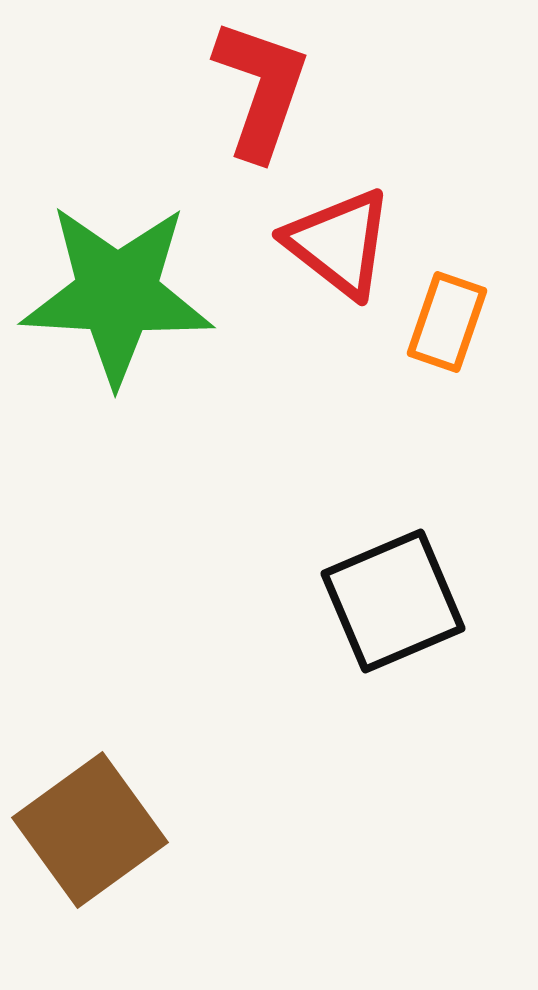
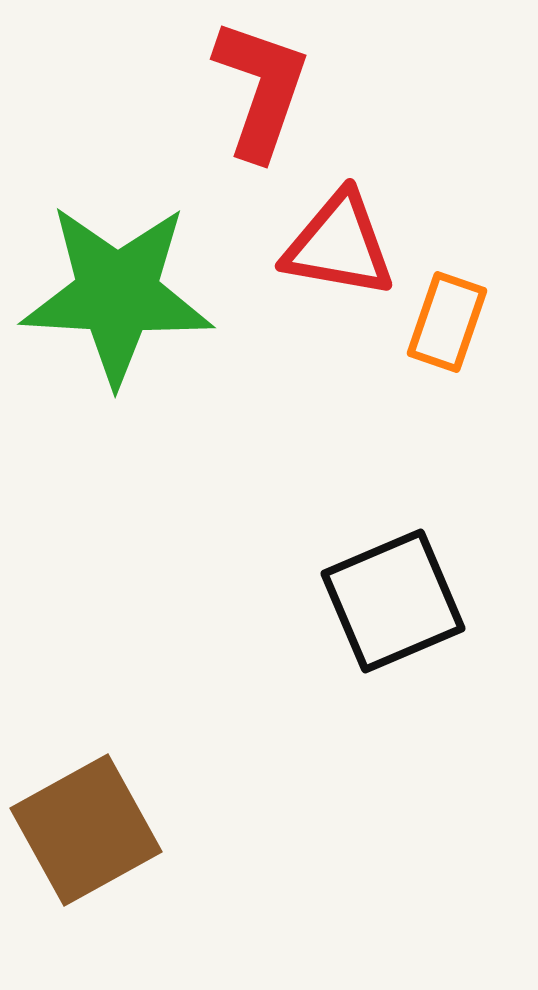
red triangle: moved 2 px down; rotated 28 degrees counterclockwise
brown square: moved 4 px left; rotated 7 degrees clockwise
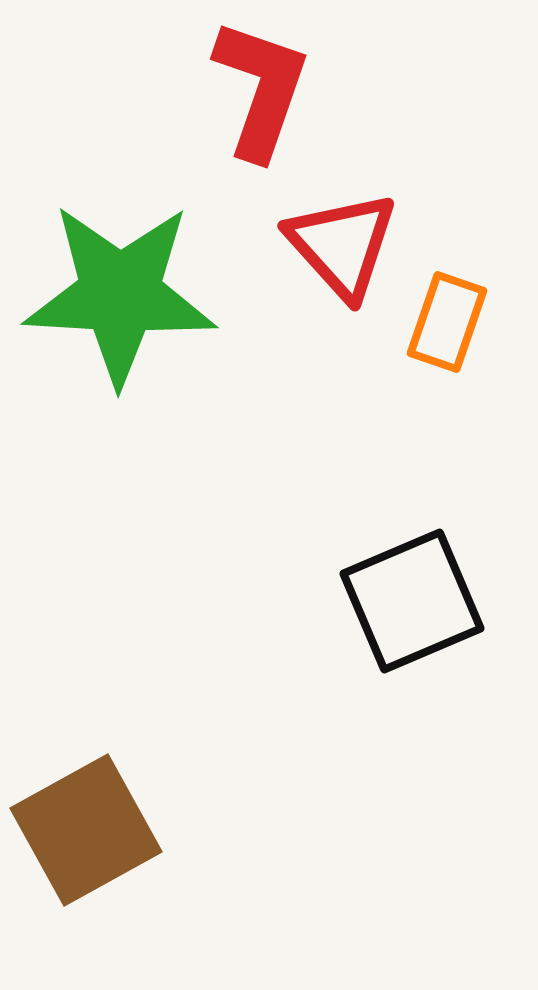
red triangle: moved 3 px right; rotated 38 degrees clockwise
green star: moved 3 px right
black square: moved 19 px right
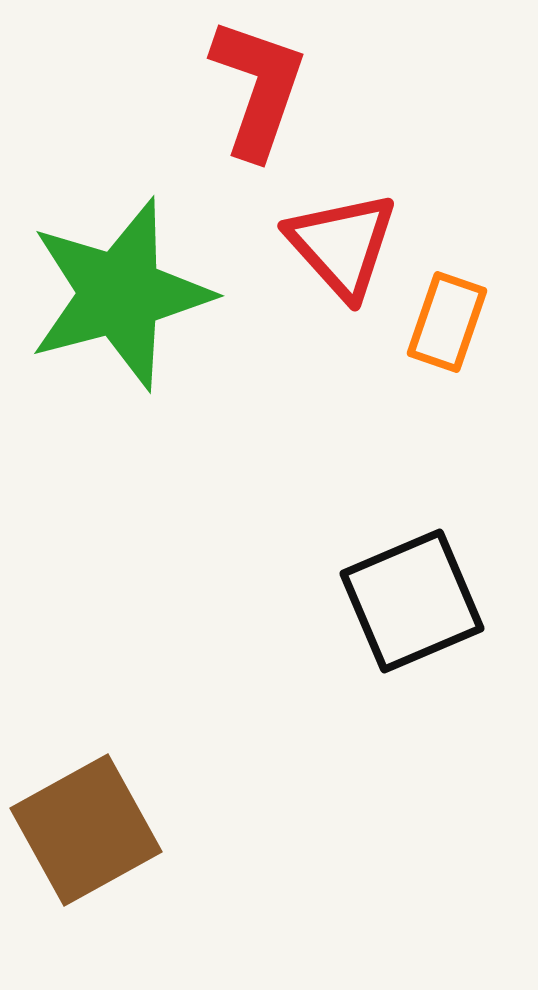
red L-shape: moved 3 px left, 1 px up
green star: rotated 18 degrees counterclockwise
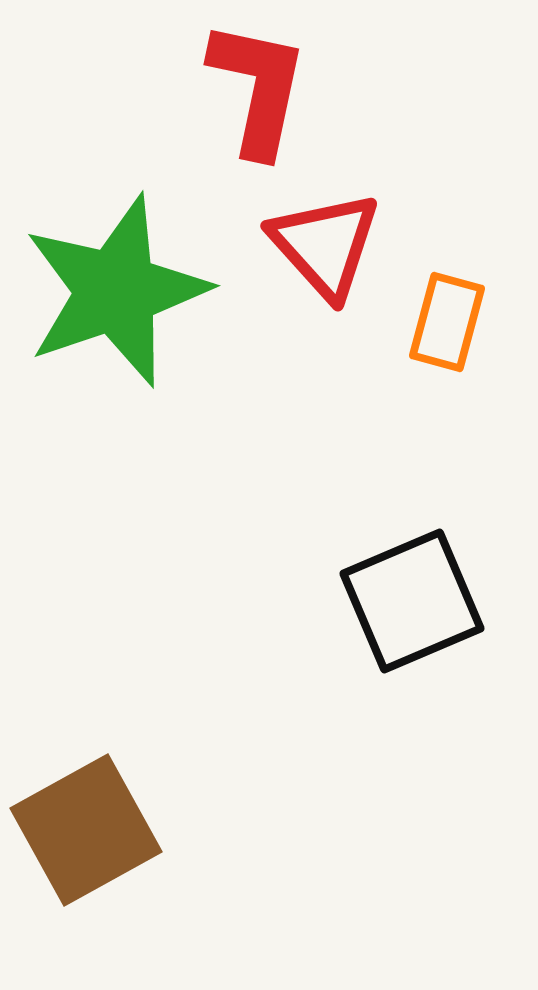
red L-shape: rotated 7 degrees counterclockwise
red triangle: moved 17 px left
green star: moved 4 px left, 3 px up; rotated 4 degrees counterclockwise
orange rectangle: rotated 4 degrees counterclockwise
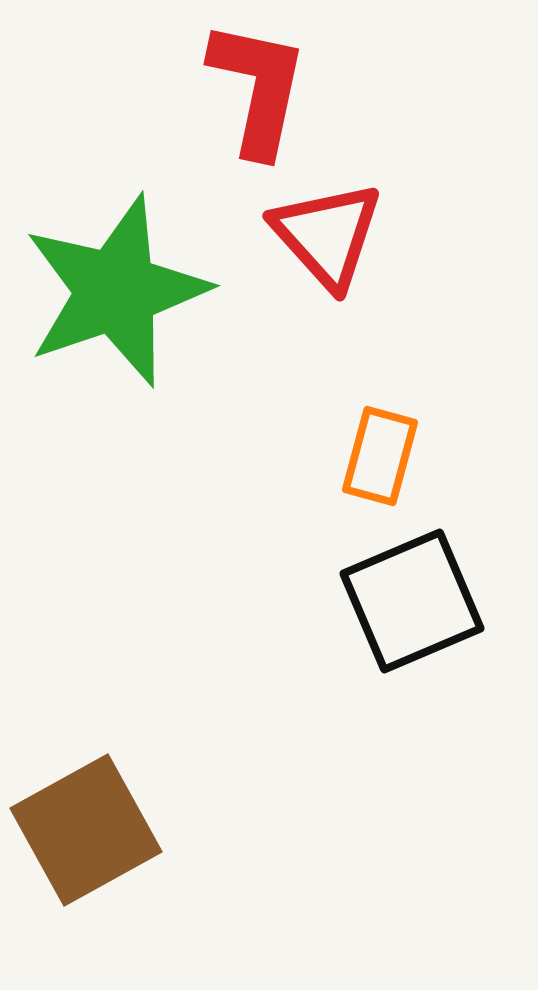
red triangle: moved 2 px right, 10 px up
orange rectangle: moved 67 px left, 134 px down
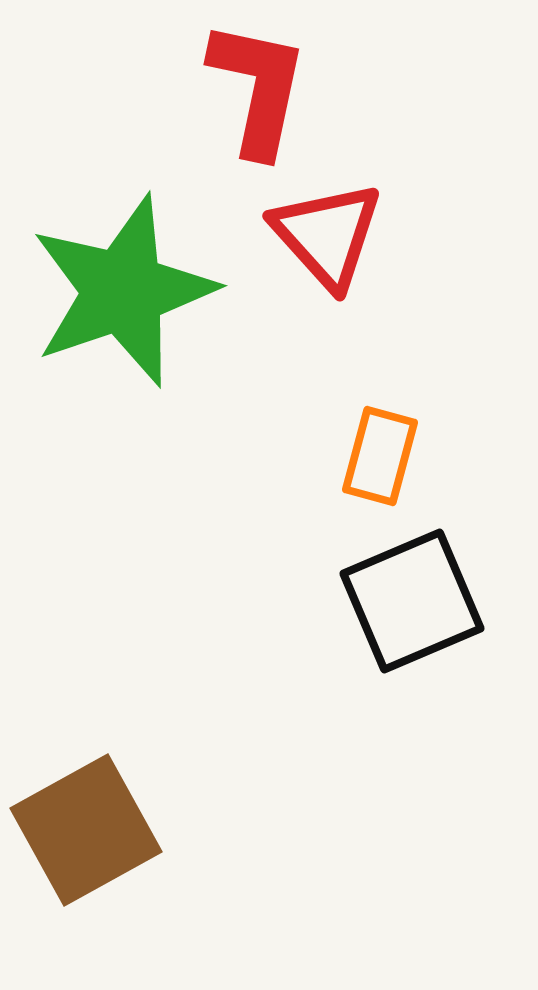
green star: moved 7 px right
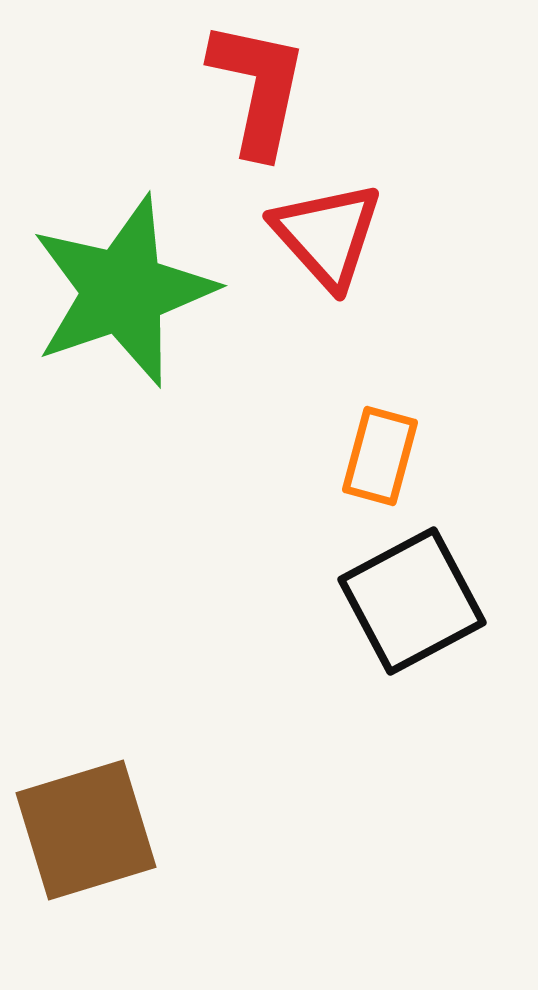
black square: rotated 5 degrees counterclockwise
brown square: rotated 12 degrees clockwise
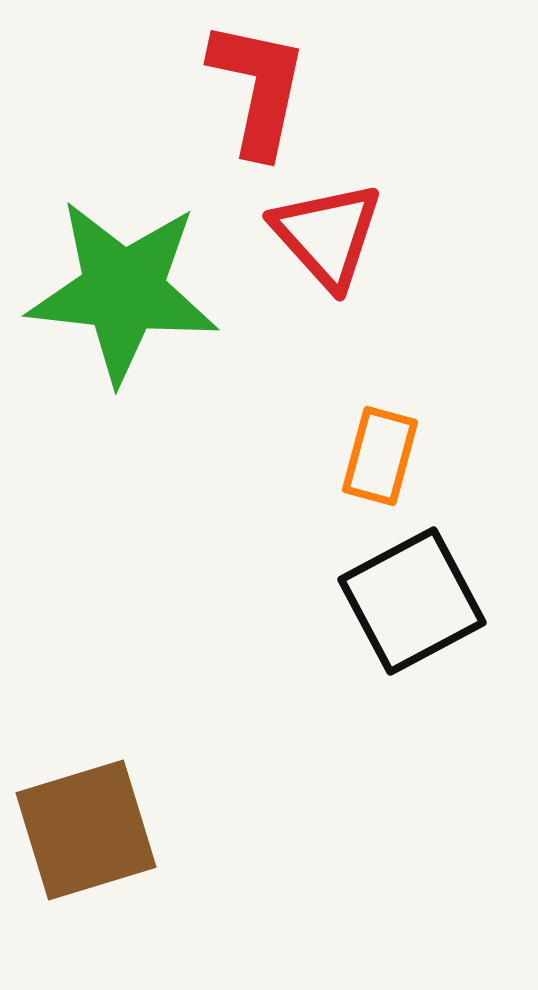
green star: rotated 25 degrees clockwise
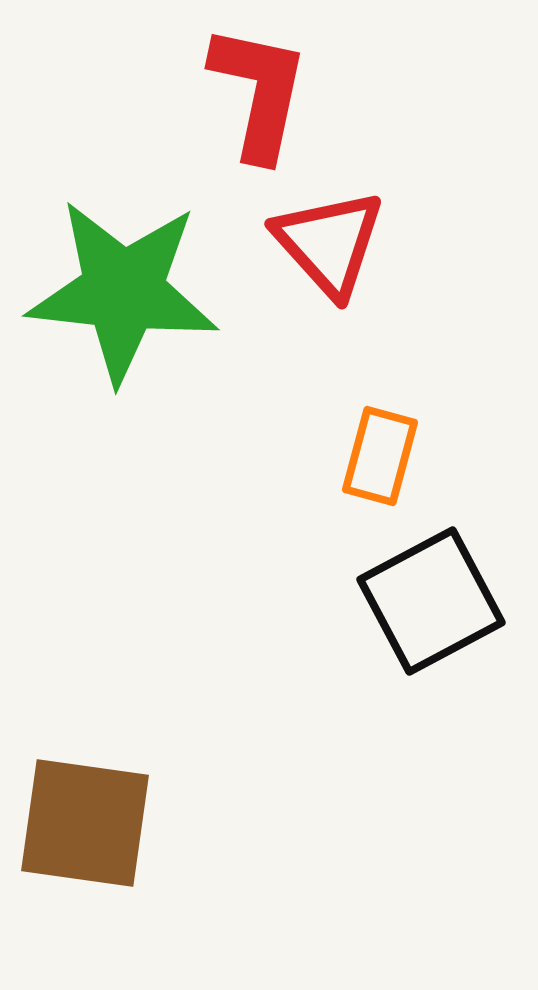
red L-shape: moved 1 px right, 4 px down
red triangle: moved 2 px right, 8 px down
black square: moved 19 px right
brown square: moved 1 px left, 7 px up; rotated 25 degrees clockwise
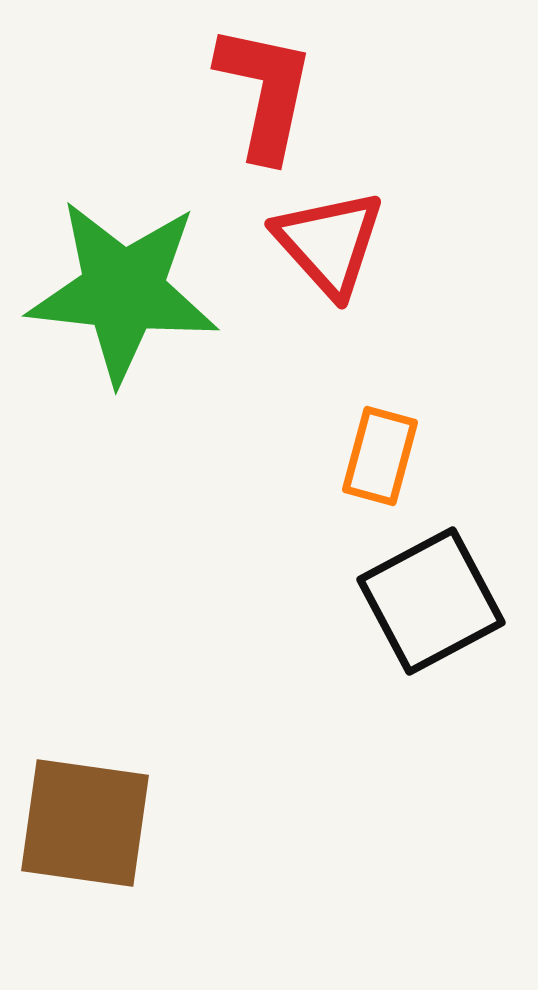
red L-shape: moved 6 px right
